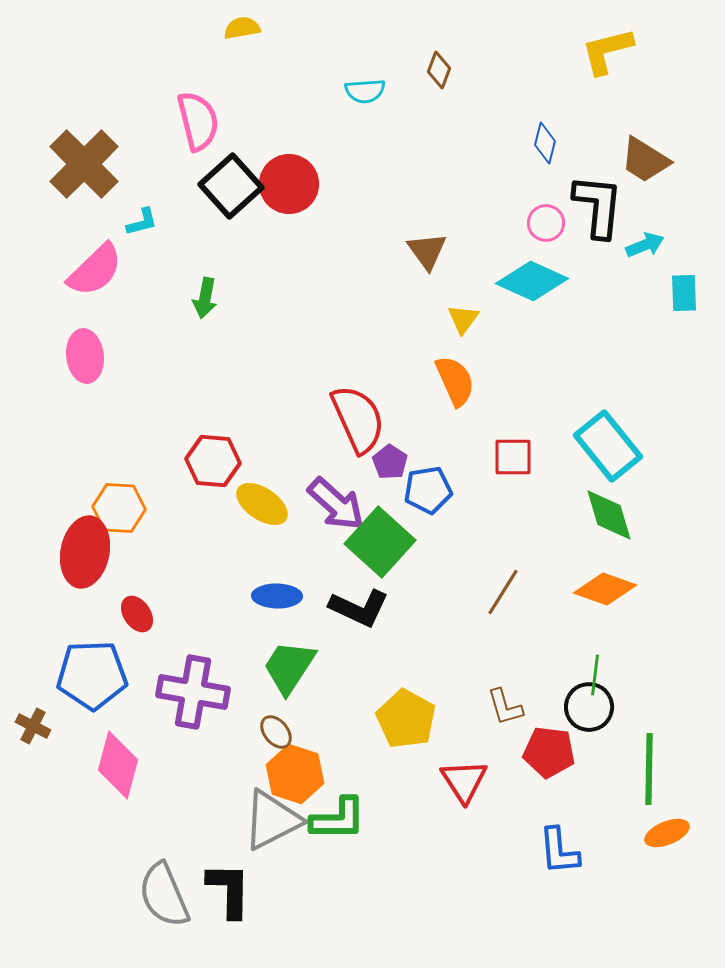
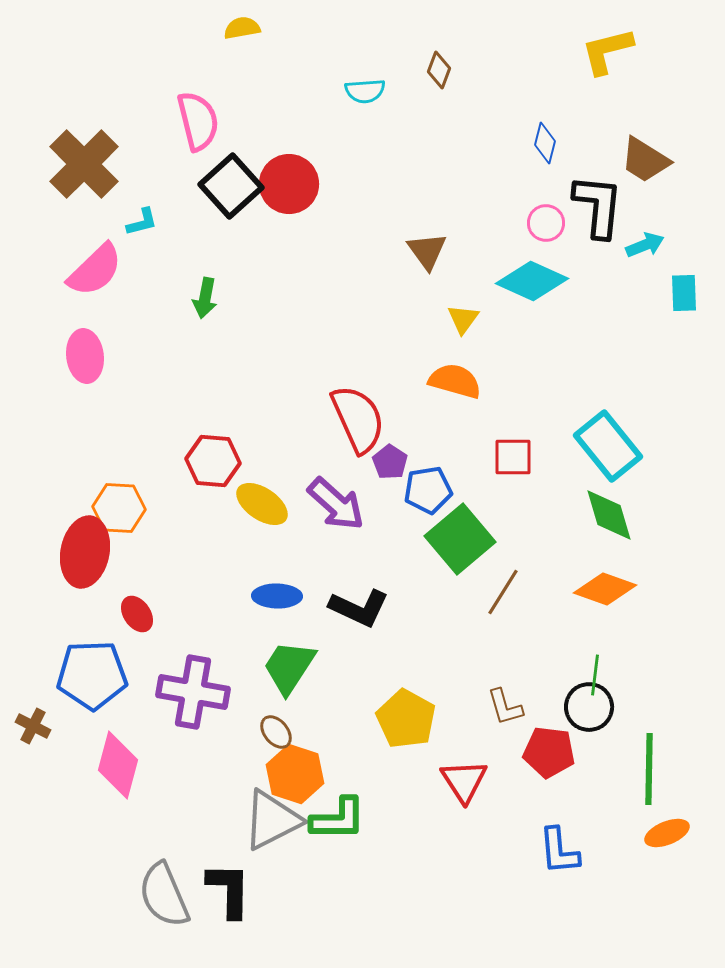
orange semicircle at (455, 381): rotated 50 degrees counterclockwise
green square at (380, 542): moved 80 px right, 3 px up; rotated 8 degrees clockwise
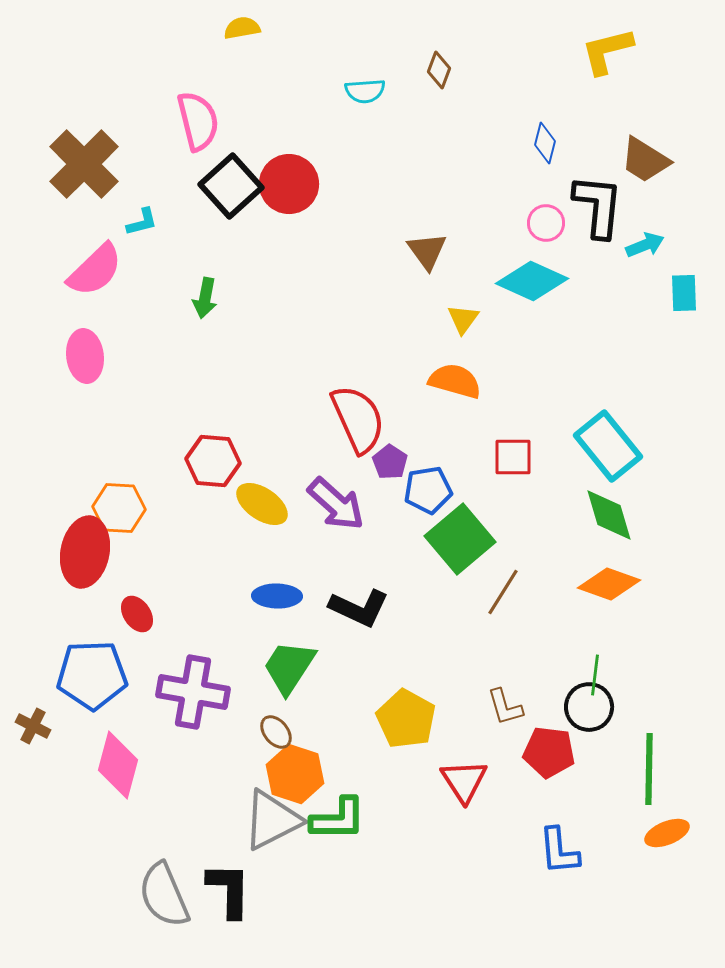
orange diamond at (605, 589): moved 4 px right, 5 px up
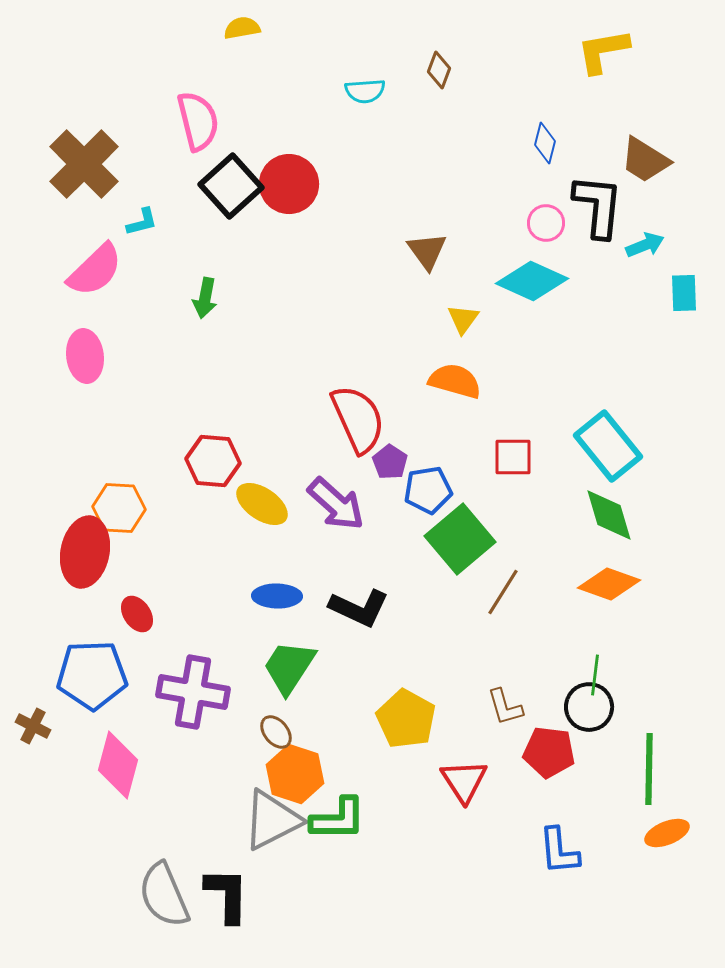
yellow L-shape at (607, 51): moved 4 px left; rotated 4 degrees clockwise
black L-shape at (229, 890): moved 2 px left, 5 px down
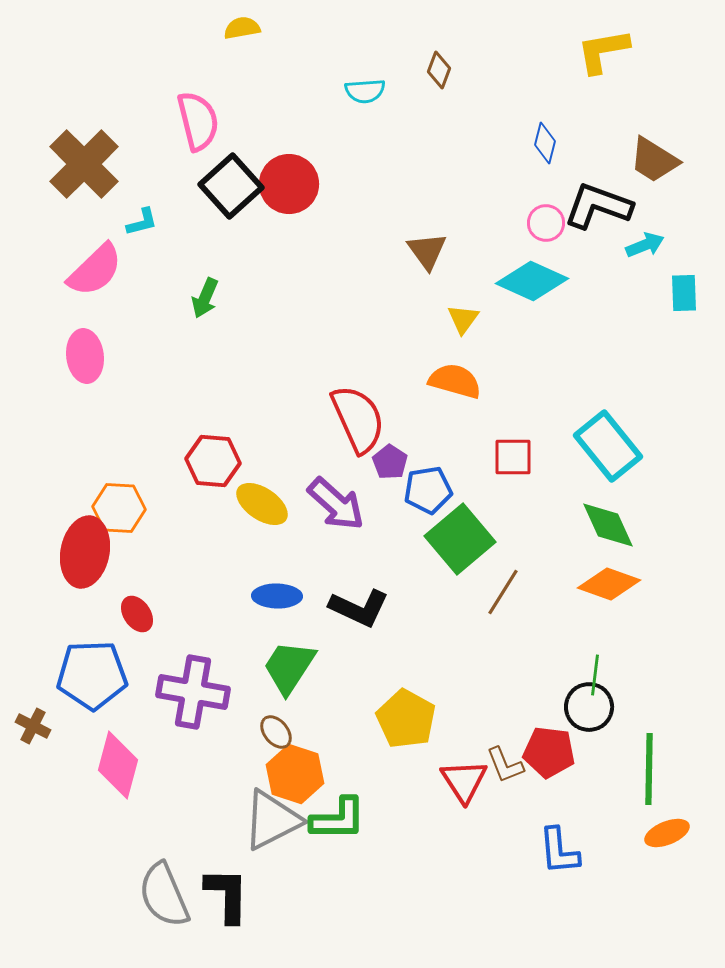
brown trapezoid at (645, 160): moved 9 px right
black L-shape at (598, 206): rotated 76 degrees counterclockwise
green arrow at (205, 298): rotated 12 degrees clockwise
green diamond at (609, 515): moved 1 px left, 10 px down; rotated 8 degrees counterclockwise
brown L-shape at (505, 707): moved 58 px down; rotated 6 degrees counterclockwise
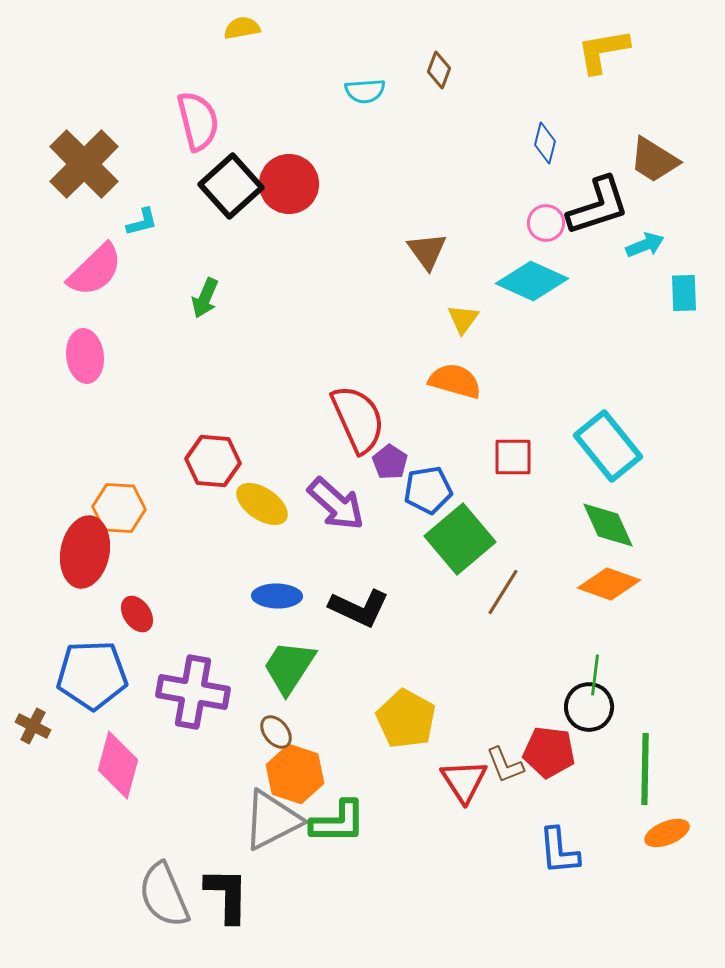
black L-shape at (598, 206): rotated 142 degrees clockwise
green line at (649, 769): moved 4 px left
green L-shape at (338, 819): moved 3 px down
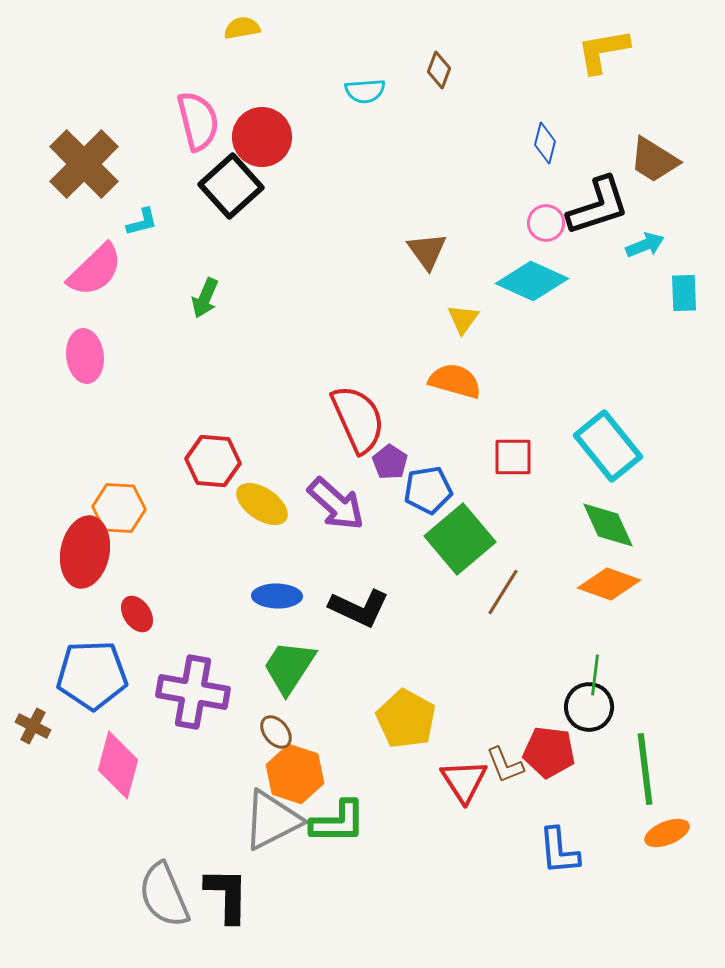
red circle at (289, 184): moved 27 px left, 47 px up
green line at (645, 769): rotated 8 degrees counterclockwise
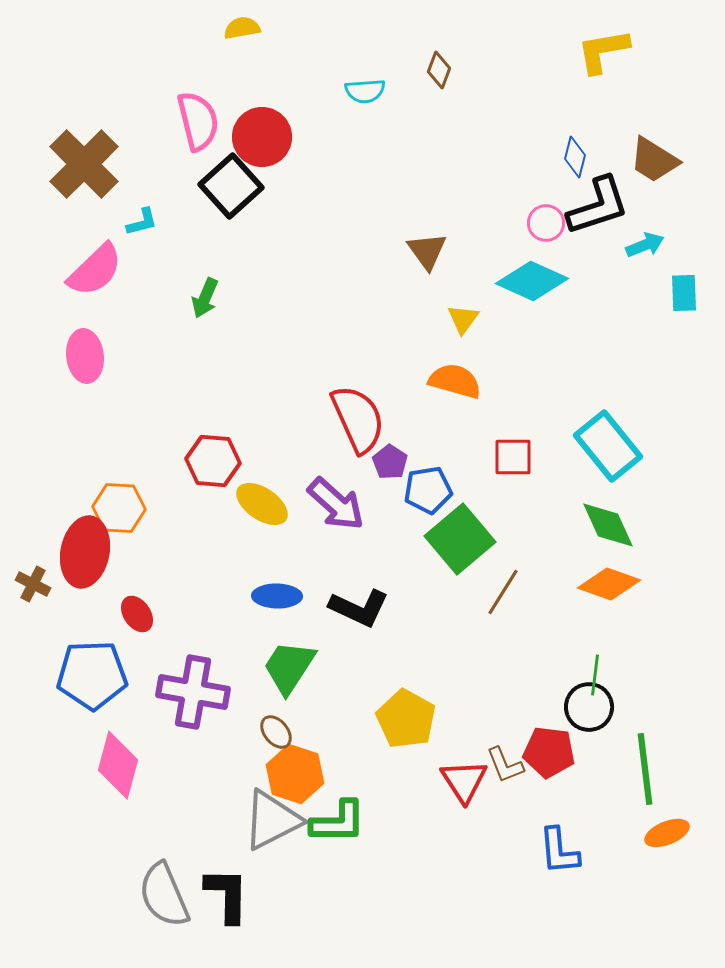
blue diamond at (545, 143): moved 30 px right, 14 px down
brown cross at (33, 726): moved 142 px up
